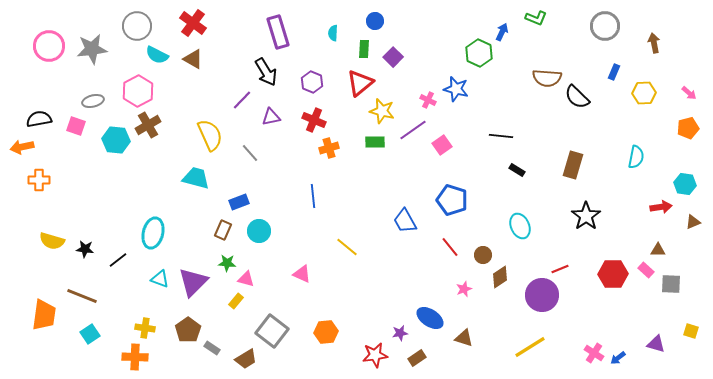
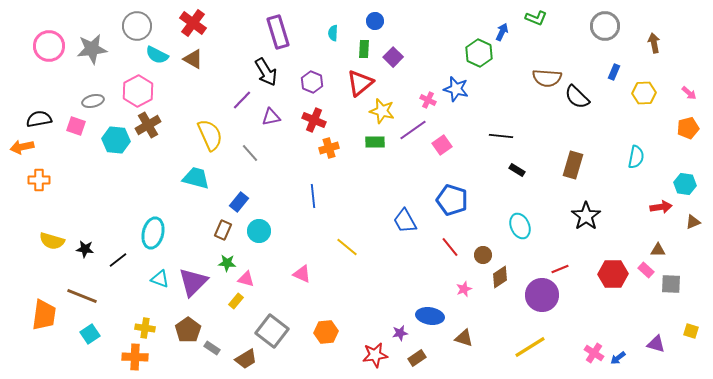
blue rectangle at (239, 202): rotated 30 degrees counterclockwise
blue ellipse at (430, 318): moved 2 px up; rotated 24 degrees counterclockwise
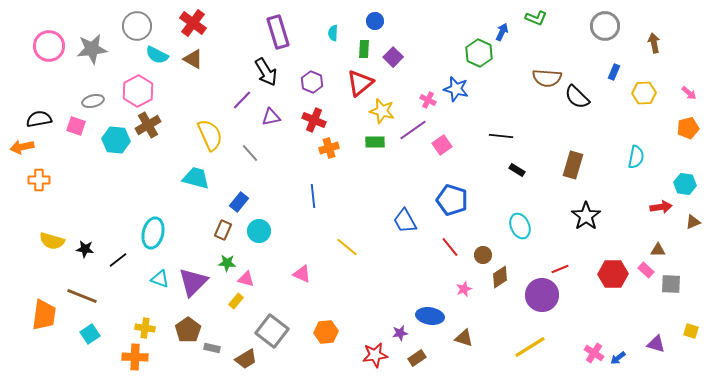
gray rectangle at (212, 348): rotated 21 degrees counterclockwise
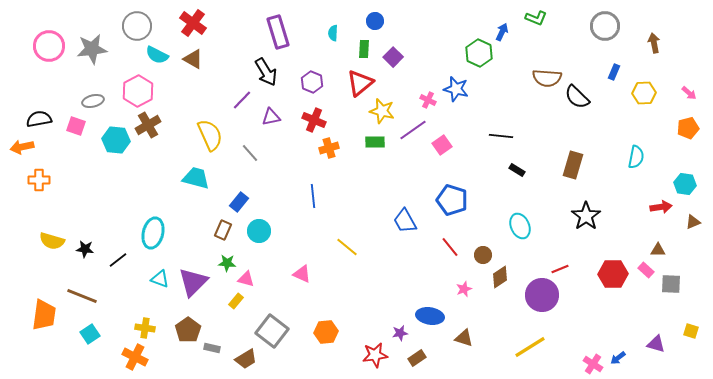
pink cross at (594, 353): moved 1 px left, 11 px down
orange cross at (135, 357): rotated 25 degrees clockwise
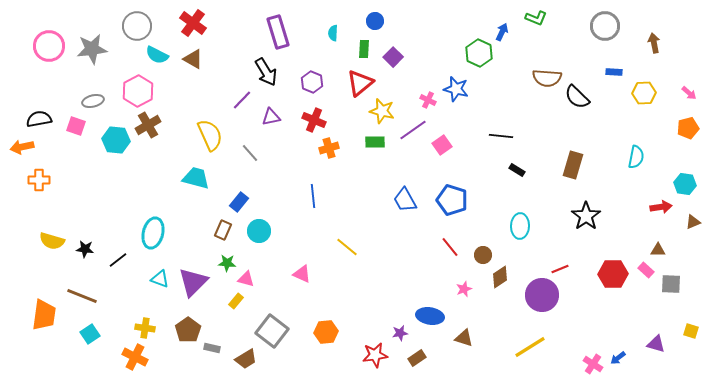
blue rectangle at (614, 72): rotated 70 degrees clockwise
blue trapezoid at (405, 221): moved 21 px up
cyan ellipse at (520, 226): rotated 25 degrees clockwise
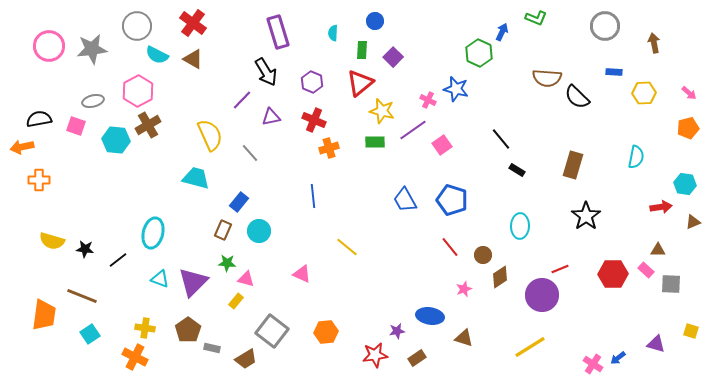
green rectangle at (364, 49): moved 2 px left, 1 px down
black line at (501, 136): moved 3 px down; rotated 45 degrees clockwise
purple star at (400, 333): moved 3 px left, 2 px up
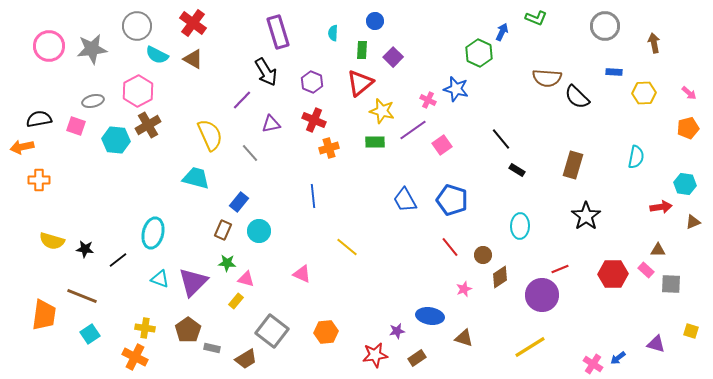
purple triangle at (271, 117): moved 7 px down
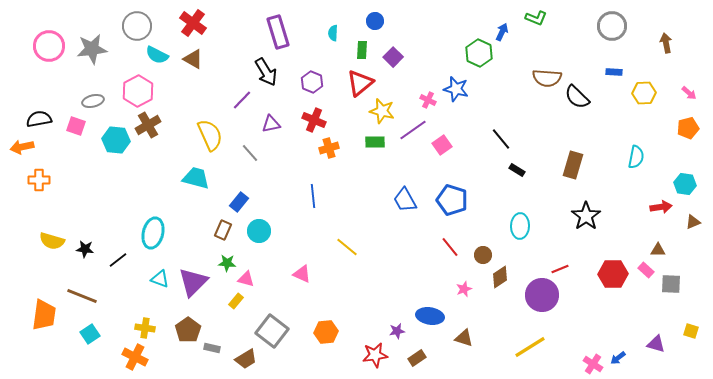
gray circle at (605, 26): moved 7 px right
brown arrow at (654, 43): moved 12 px right
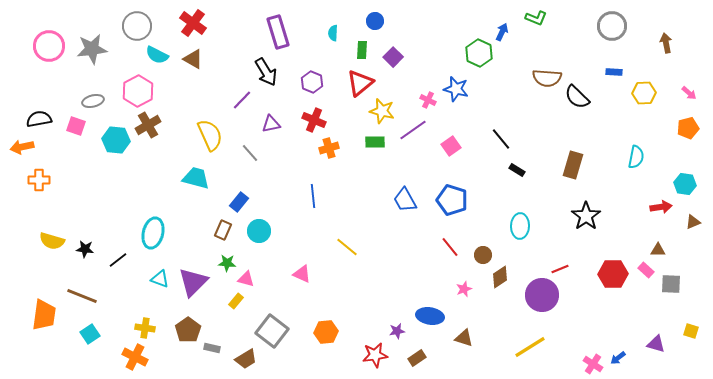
pink square at (442, 145): moved 9 px right, 1 px down
